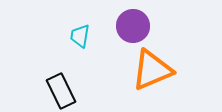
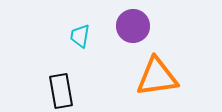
orange triangle: moved 5 px right, 7 px down; rotated 15 degrees clockwise
black rectangle: rotated 16 degrees clockwise
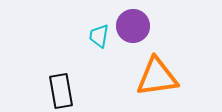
cyan trapezoid: moved 19 px right
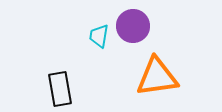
black rectangle: moved 1 px left, 2 px up
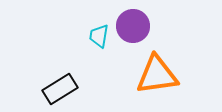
orange triangle: moved 2 px up
black rectangle: rotated 68 degrees clockwise
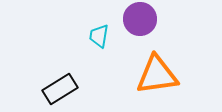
purple circle: moved 7 px right, 7 px up
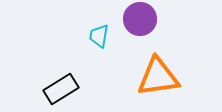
orange triangle: moved 1 px right, 2 px down
black rectangle: moved 1 px right
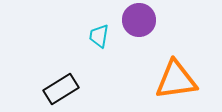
purple circle: moved 1 px left, 1 px down
orange triangle: moved 18 px right, 3 px down
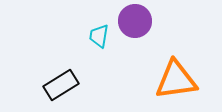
purple circle: moved 4 px left, 1 px down
black rectangle: moved 4 px up
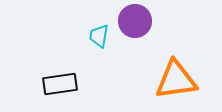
black rectangle: moved 1 px left, 1 px up; rotated 24 degrees clockwise
